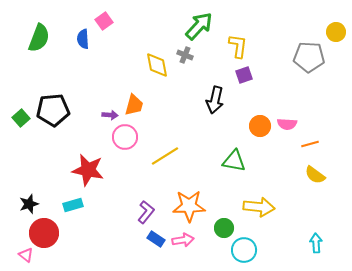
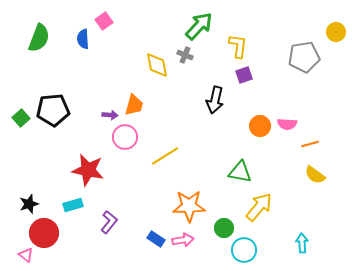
gray pentagon: moved 5 px left; rotated 12 degrees counterclockwise
green triangle: moved 6 px right, 11 px down
yellow arrow: rotated 56 degrees counterclockwise
purple L-shape: moved 37 px left, 10 px down
cyan arrow: moved 14 px left
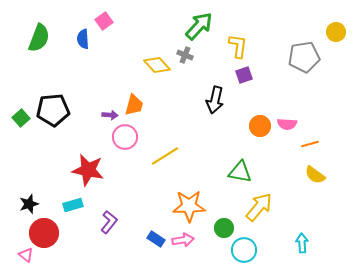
yellow diamond: rotated 32 degrees counterclockwise
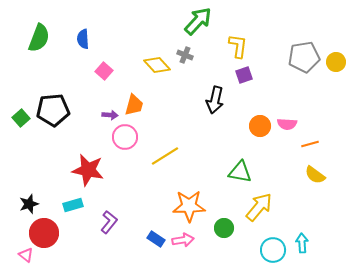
pink square: moved 50 px down; rotated 12 degrees counterclockwise
green arrow: moved 1 px left, 5 px up
yellow circle: moved 30 px down
cyan circle: moved 29 px right
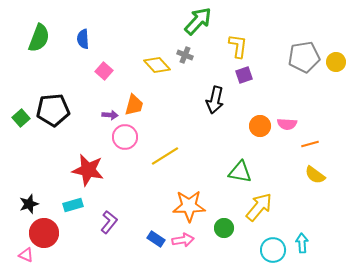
pink triangle: rotated 14 degrees counterclockwise
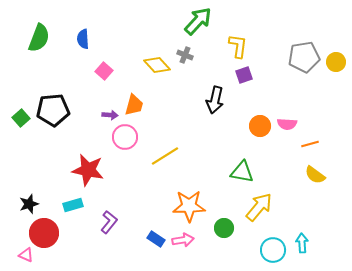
green triangle: moved 2 px right
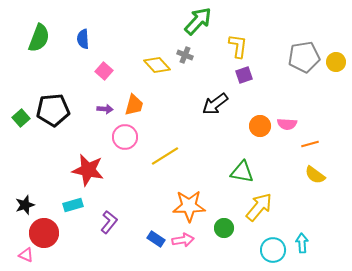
black arrow: moved 4 px down; rotated 40 degrees clockwise
purple arrow: moved 5 px left, 6 px up
black star: moved 4 px left, 1 px down
